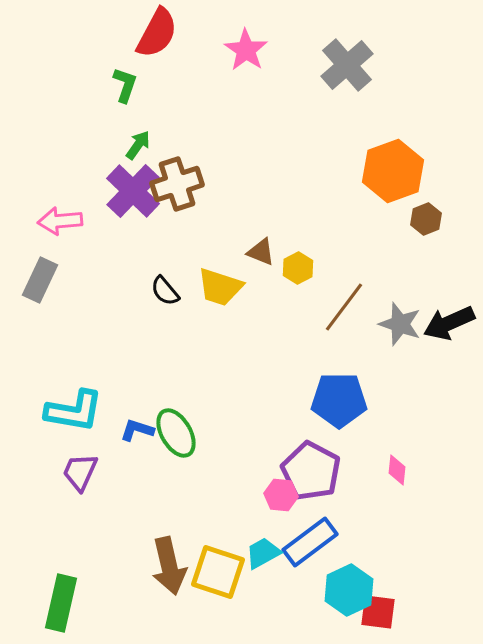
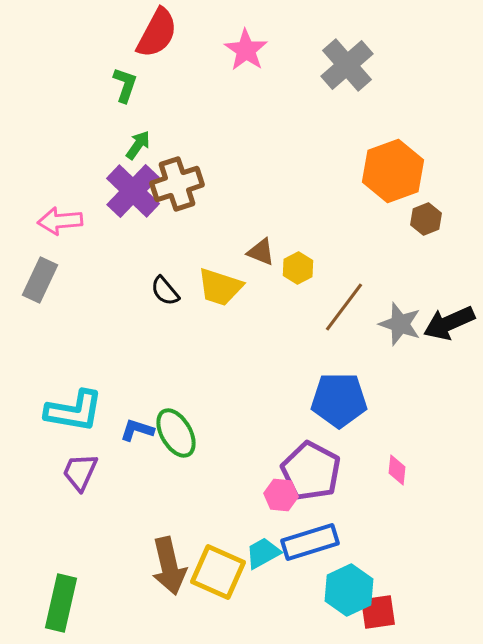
blue rectangle: rotated 20 degrees clockwise
yellow square: rotated 6 degrees clockwise
red square: rotated 15 degrees counterclockwise
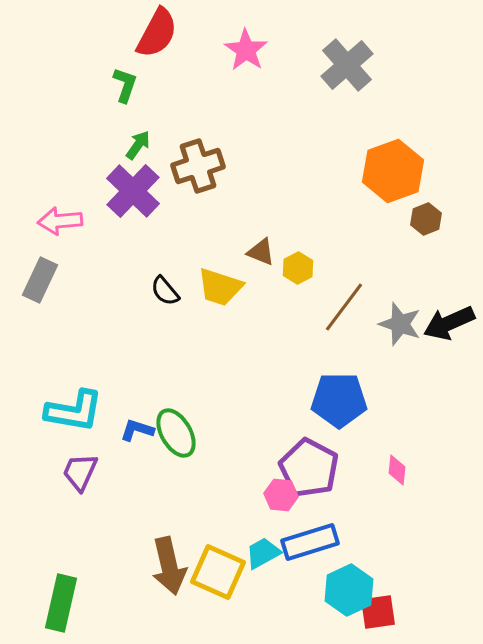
brown cross: moved 21 px right, 18 px up
purple pentagon: moved 2 px left, 3 px up
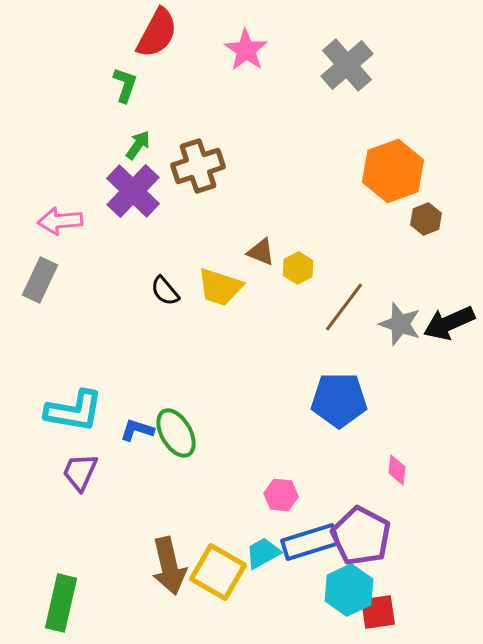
purple pentagon: moved 52 px right, 68 px down
yellow square: rotated 6 degrees clockwise
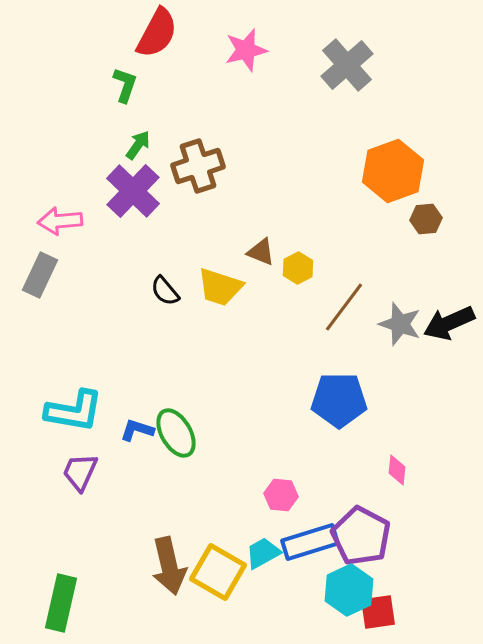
pink star: rotated 24 degrees clockwise
brown hexagon: rotated 16 degrees clockwise
gray rectangle: moved 5 px up
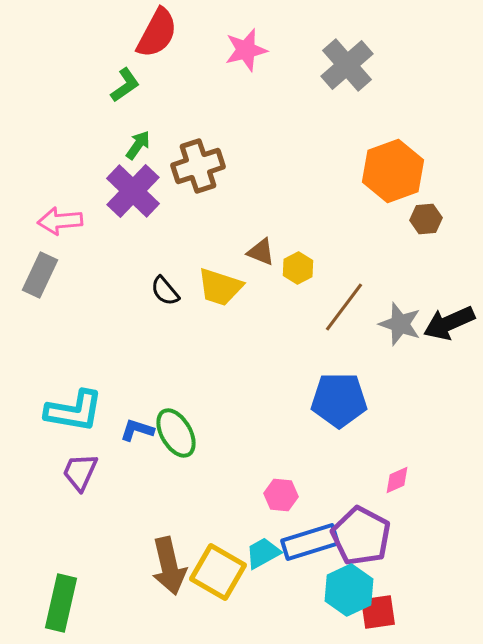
green L-shape: rotated 36 degrees clockwise
pink diamond: moved 10 px down; rotated 60 degrees clockwise
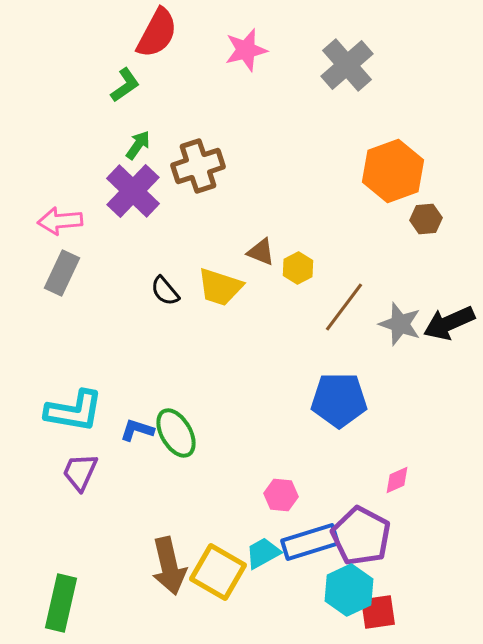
gray rectangle: moved 22 px right, 2 px up
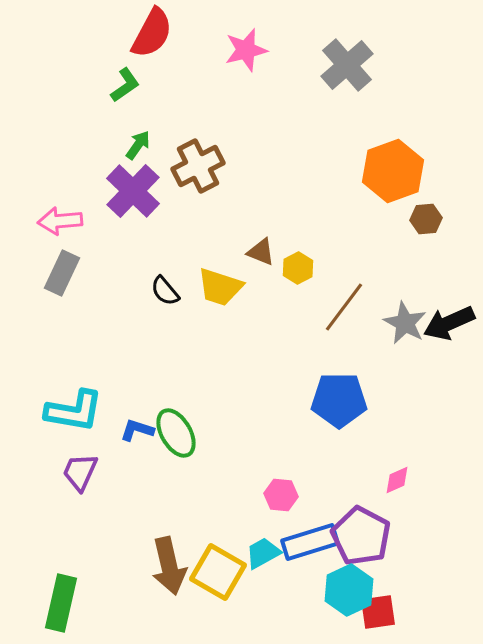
red semicircle: moved 5 px left
brown cross: rotated 9 degrees counterclockwise
gray star: moved 5 px right, 1 px up; rotated 9 degrees clockwise
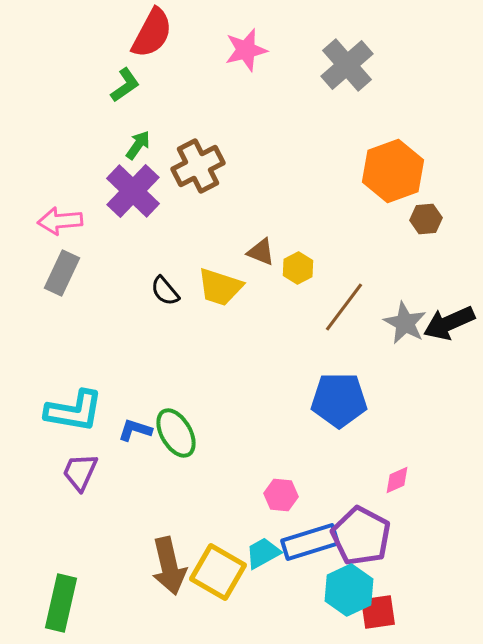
blue L-shape: moved 2 px left
